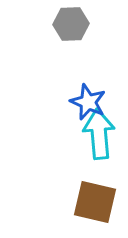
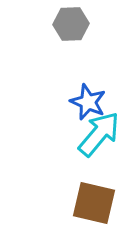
cyan arrow: rotated 45 degrees clockwise
brown square: moved 1 px left, 1 px down
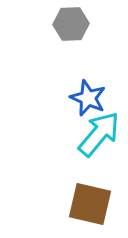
blue star: moved 4 px up
brown square: moved 4 px left, 1 px down
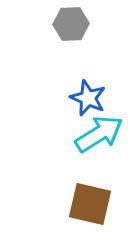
cyan arrow: rotated 18 degrees clockwise
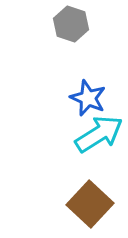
gray hexagon: rotated 20 degrees clockwise
brown square: rotated 30 degrees clockwise
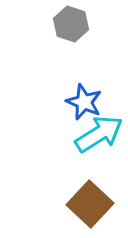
blue star: moved 4 px left, 4 px down
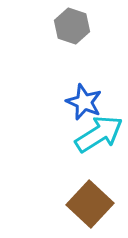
gray hexagon: moved 1 px right, 2 px down
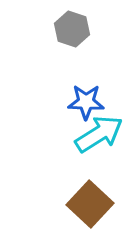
gray hexagon: moved 3 px down
blue star: moved 2 px right; rotated 21 degrees counterclockwise
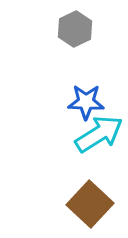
gray hexagon: moved 3 px right; rotated 16 degrees clockwise
